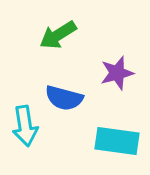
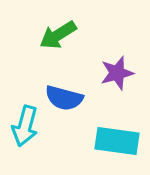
cyan arrow: rotated 24 degrees clockwise
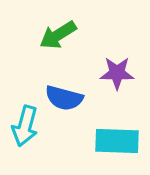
purple star: rotated 16 degrees clockwise
cyan rectangle: rotated 6 degrees counterclockwise
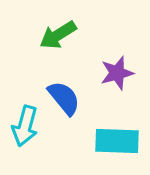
purple star: rotated 16 degrees counterclockwise
blue semicircle: rotated 144 degrees counterclockwise
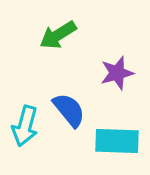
blue semicircle: moved 5 px right, 12 px down
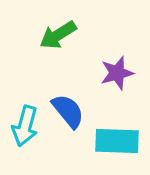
blue semicircle: moved 1 px left, 1 px down
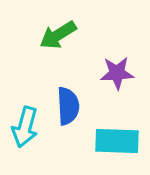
purple star: rotated 12 degrees clockwise
blue semicircle: moved 5 px up; rotated 36 degrees clockwise
cyan arrow: moved 1 px down
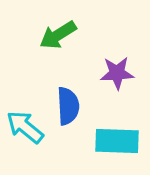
cyan arrow: rotated 114 degrees clockwise
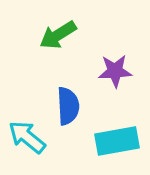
purple star: moved 2 px left, 2 px up
cyan arrow: moved 2 px right, 10 px down
cyan rectangle: rotated 12 degrees counterclockwise
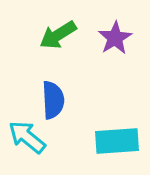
purple star: moved 33 px up; rotated 28 degrees counterclockwise
blue semicircle: moved 15 px left, 6 px up
cyan rectangle: rotated 6 degrees clockwise
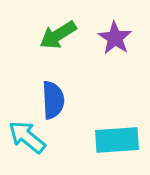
purple star: rotated 8 degrees counterclockwise
cyan rectangle: moved 1 px up
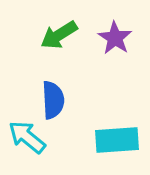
green arrow: moved 1 px right
